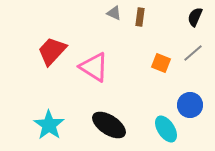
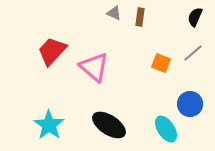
pink triangle: rotated 8 degrees clockwise
blue circle: moved 1 px up
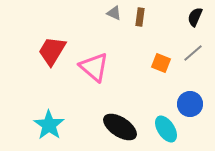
red trapezoid: rotated 12 degrees counterclockwise
black ellipse: moved 11 px right, 2 px down
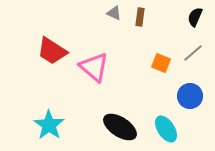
red trapezoid: rotated 88 degrees counterclockwise
blue circle: moved 8 px up
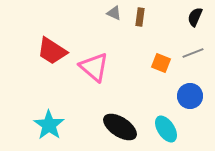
gray line: rotated 20 degrees clockwise
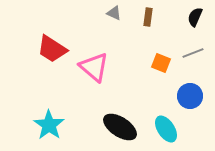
brown rectangle: moved 8 px right
red trapezoid: moved 2 px up
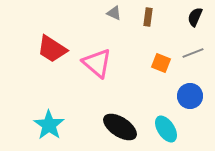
pink triangle: moved 3 px right, 4 px up
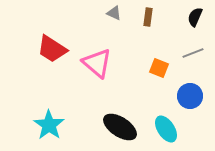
orange square: moved 2 px left, 5 px down
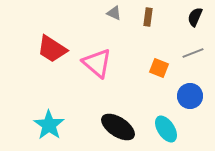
black ellipse: moved 2 px left
